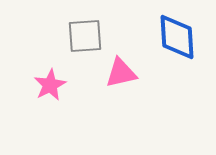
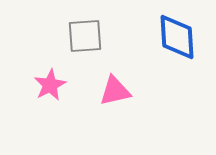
pink triangle: moved 6 px left, 18 px down
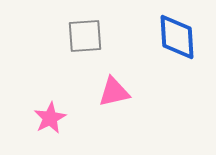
pink star: moved 33 px down
pink triangle: moved 1 px left, 1 px down
